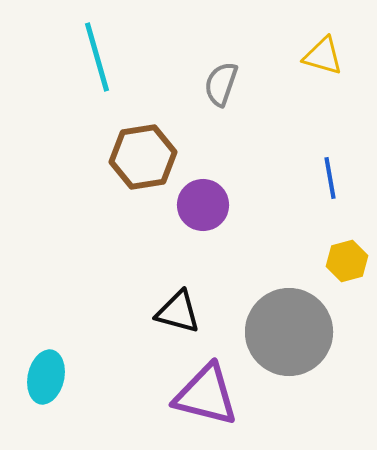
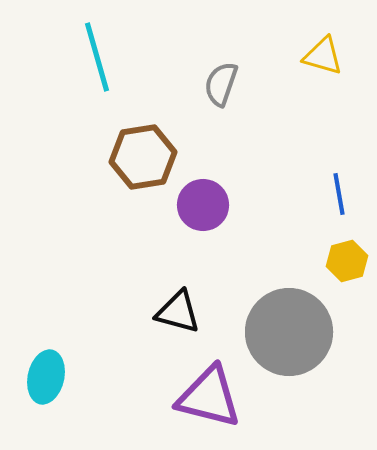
blue line: moved 9 px right, 16 px down
purple triangle: moved 3 px right, 2 px down
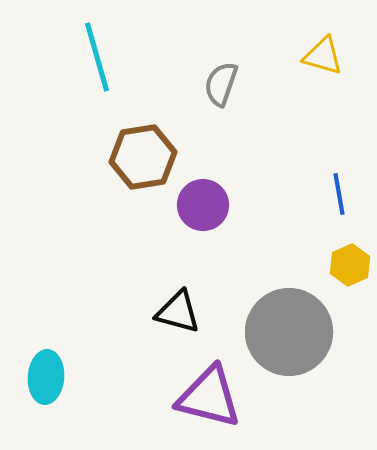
yellow hexagon: moved 3 px right, 4 px down; rotated 9 degrees counterclockwise
cyan ellipse: rotated 9 degrees counterclockwise
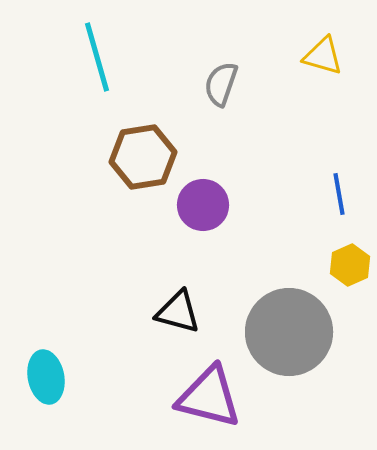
cyan ellipse: rotated 15 degrees counterclockwise
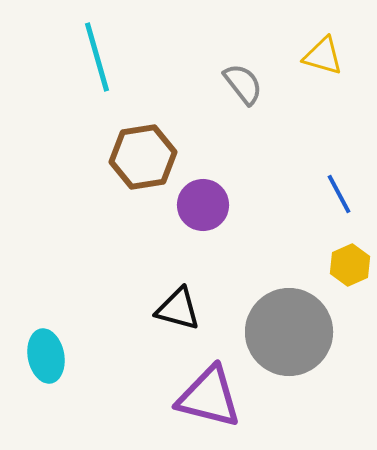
gray semicircle: moved 22 px right; rotated 123 degrees clockwise
blue line: rotated 18 degrees counterclockwise
black triangle: moved 3 px up
cyan ellipse: moved 21 px up
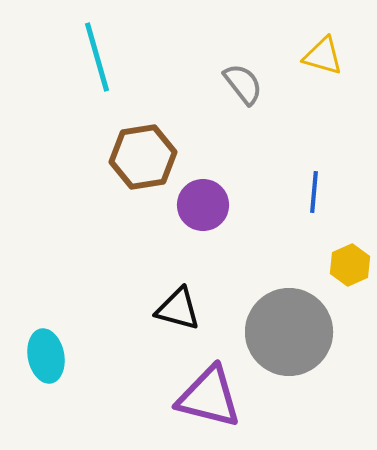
blue line: moved 25 px left, 2 px up; rotated 33 degrees clockwise
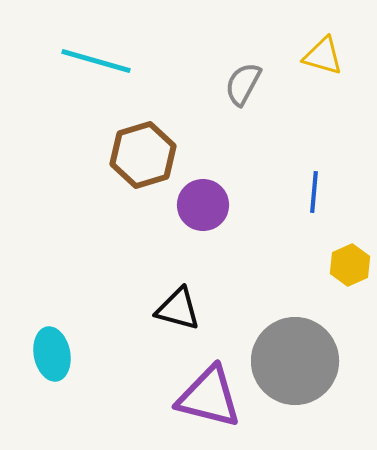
cyan line: moved 1 px left, 4 px down; rotated 58 degrees counterclockwise
gray semicircle: rotated 114 degrees counterclockwise
brown hexagon: moved 2 px up; rotated 8 degrees counterclockwise
gray circle: moved 6 px right, 29 px down
cyan ellipse: moved 6 px right, 2 px up
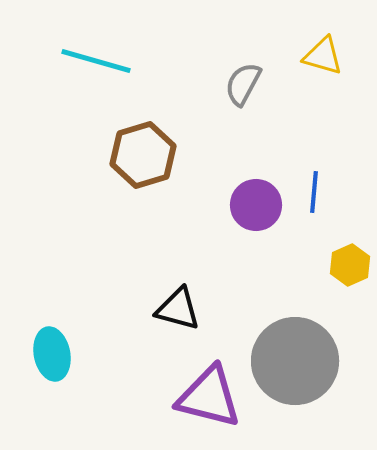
purple circle: moved 53 px right
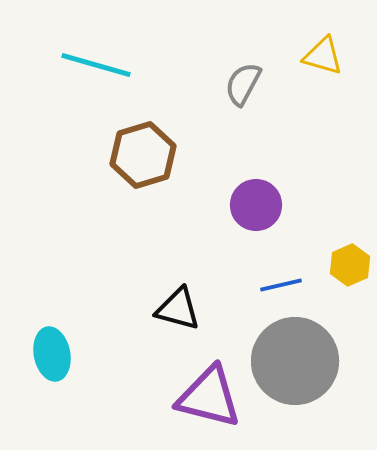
cyan line: moved 4 px down
blue line: moved 33 px left, 93 px down; rotated 72 degrees clockwise
